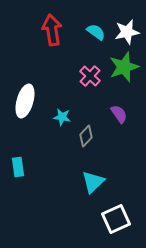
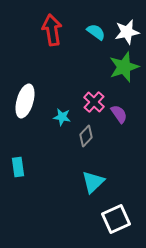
pink cross: moved 4 px right, 26 px down
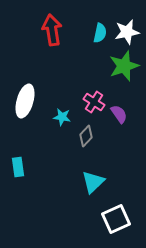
cyan semicircle: moved 4 px right, 1 px down; rotated 66 degrees clockwise
green star: moved 1 px up
pink cross: rotated 10 degrees counterclockwise
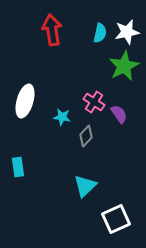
green star: rotated 8 degrees counterclockwise
cyan triangle: moved 8 px left, 4 px down
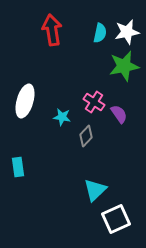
green star: rotated 16 degrees clockwise
cyan triangle: moved 10 px right, 4 px down
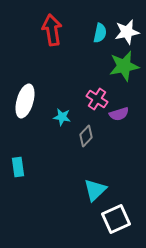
pink cross: moved 3 px right, 3 px up
purple semicircle: rotated 108 degrees clockwise
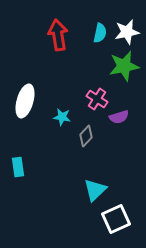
red arrow: moved 6 px right, 5 px down
purple semicircle: moved 3 px down
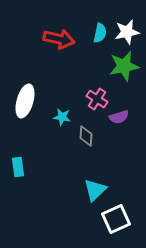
red arrow: moved 1 px right, 4 px down; rotated 112 degrees clockwise
gray diamond: rotated 40 degrees counterclockwise
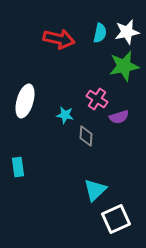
cyan star: moved 3 px right, 2 px up
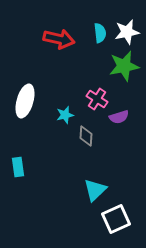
cyan semicircle: rotated 18 degrees counterclockwise
cyan star: rotated 24 degrees counterclockwise
